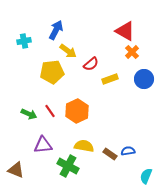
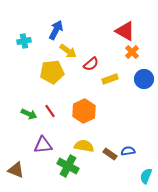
orange hexagon: moved 7 px right
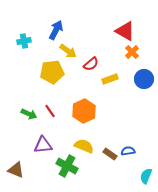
yellow semicircle: rotated 12 degrees clockwise
green cross: moved 1 px left
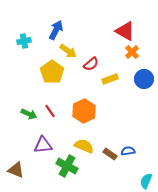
yellow pentagon: rotated 30 degrees counterclockwise
cyan semicircle: moved 5 px down
